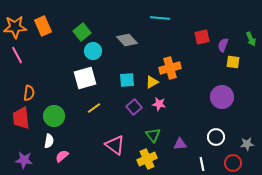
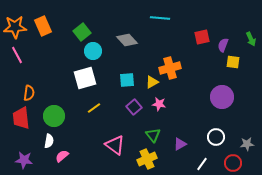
purple triangle: rotated 24 degrees counterclockwise
white line: rotated 48 degrees clockwise
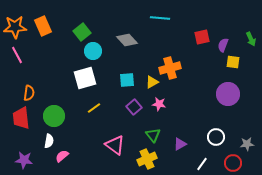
purple circle: moved 6 px right, 3 px up
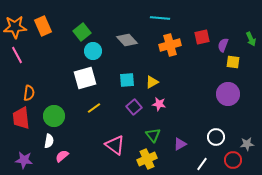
orange cross: moved 23 px up
red circle: moved 3 px up
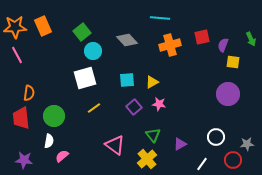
yellow cross: rotated 18 degrees counterclockwise
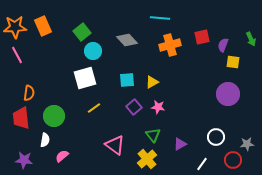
pink star: moved 1 px left, 3 px down
white semicircle: moved 4 px left, 1 px up
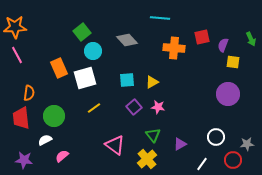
orange rectangle: moved 16 px right, 42 px down
orange cross: moved 4 px right, 3 px down; rotated 20 degrees clockwise
white semicircle: rotated 128 degrees counterclockwise
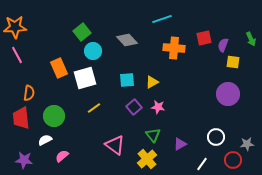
cyan line: moved 2 px right, 1 px down; rotated 24 degrees counterclockwise
red square: moved 2 px right, 1 px down
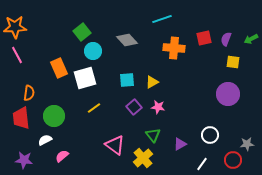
green arrow: rotated 88 degrees clockwise
purple semicircle: moved 3 px right, 6 px up
white circle: moved 6 px left, 2 px up
yellow cross: moved 4 px left, 1 px up
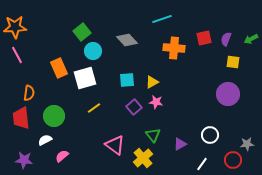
pink star: moved 2 px left, 5 px up
